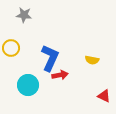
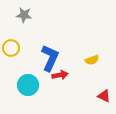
yellow semicircle: rotated 32 degrees counterclockwise
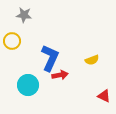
yellow circle: moved 1 px right, 7 px up
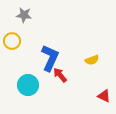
red arrow: rotated 119 degrees counterclockwise
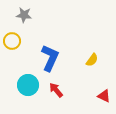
yellow semicircle: rotated 32 degrees counterclockwise
red arrow: moved 4 px left, 15 px down
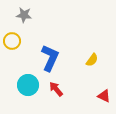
red arrow: moved 1 px up
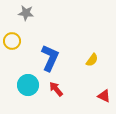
gray star: moved 2 px right, 2 px up
